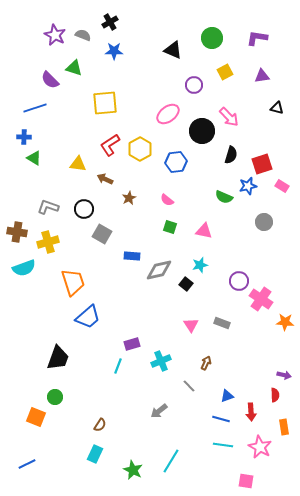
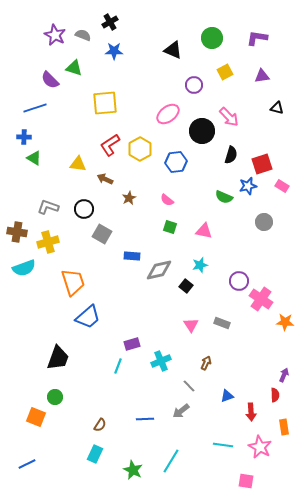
black square at (186, 284): moved 2 px down
purple arrow at (284, 375): rotated 80 degrees counterclockwise
gray arrow at (159, 411): moved 22 px right
blue line at (221, 419): moved 76 px left; rotated 18 degrees counterclockwise
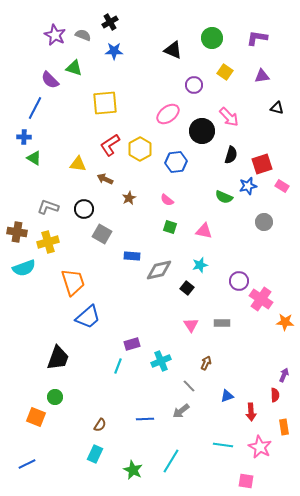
yellow square at (225, 72): rotated 28 degrees counterclockwise
blue line at (35, 108): rotated 45 degrees counterclockwise
black square at (186, 286): moved 1 px right, 2 px down
gray rectangle at (222, 323): rotated 21 degrees counterclockwise
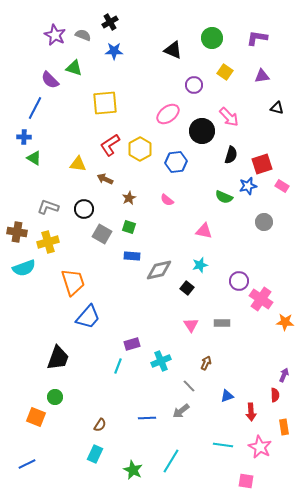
green square at (170, 227): moved 41 px left
blue trapezoid at (88, 317): rotated 8 degrees counterclockwise
blue line at (145, 419): moved 2 px right, 1 px up
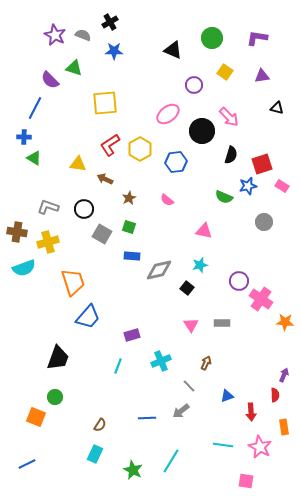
purple rectangle at (132, 344): moved 9 px up
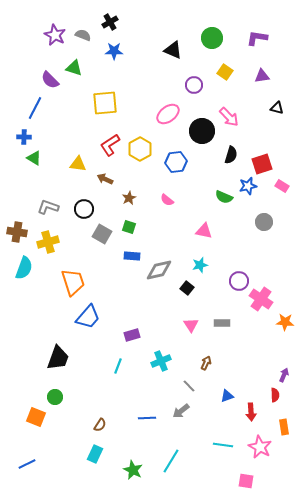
cyan semicircle at (24, 268): rotated 50 degrees counterclockwise
